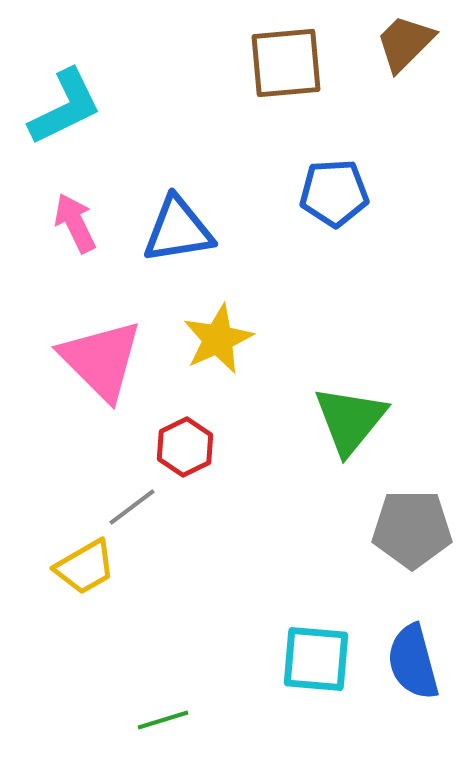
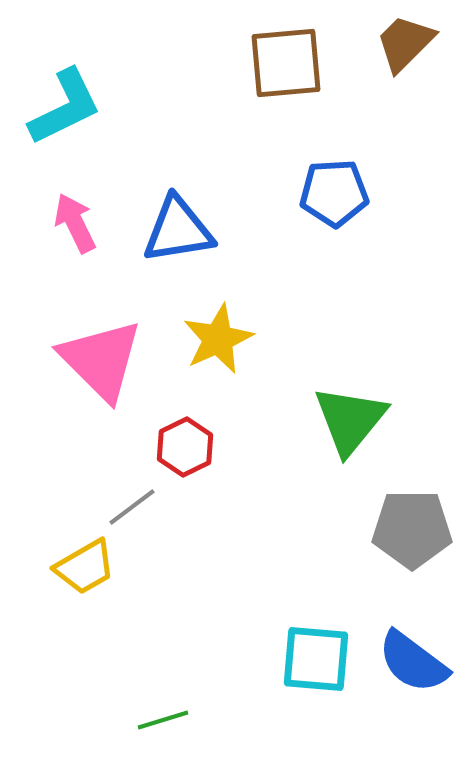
blue semicircle: rotated 38 degrees counterclockwise
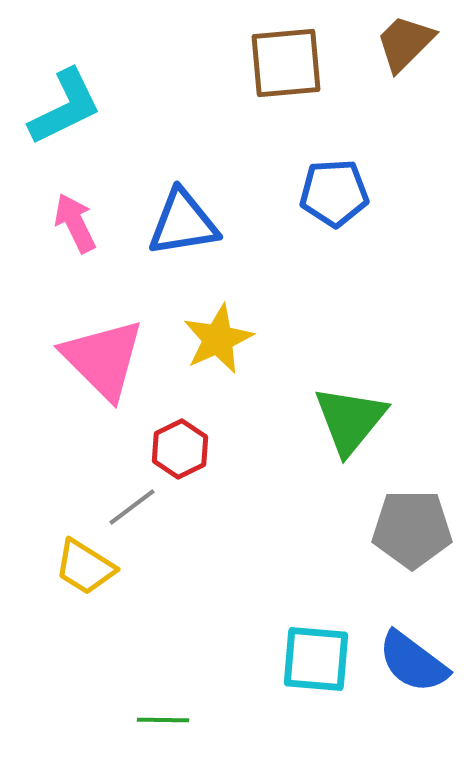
blue triangle: moved 5 px right, 7 px up
pink triangle: moved 2 px right, 1 px up
red hexagon: moved 5 px left, 2 px down
yellow trapezoid: rotated 62 degrees clockwise
green line: rotated 18 degrees clockwise
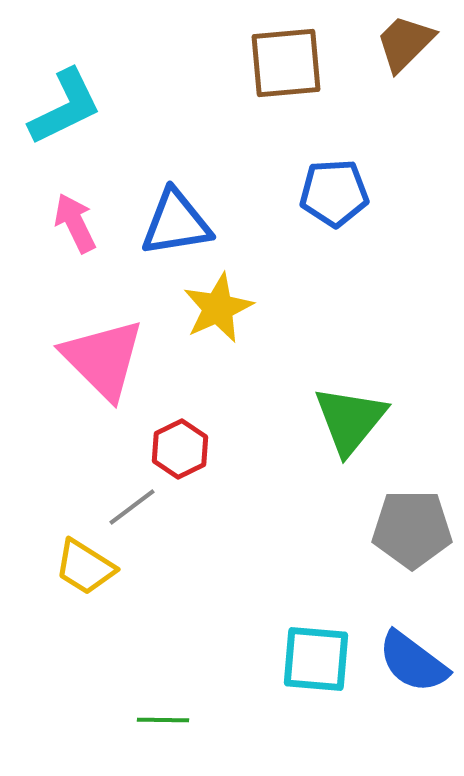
blue triangle: moved 7 px left
yellow star: moved 31 px up
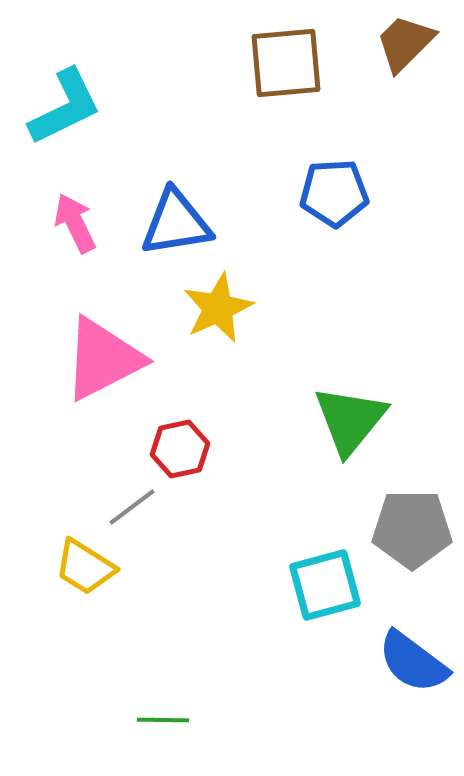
pink triangle: rotated 48 degrees clockwise
red hexagon: rotated 14 degrees clockwise
cyan square: moved 9 px right, 74 px up; rotated 20 degrees counterclockwise
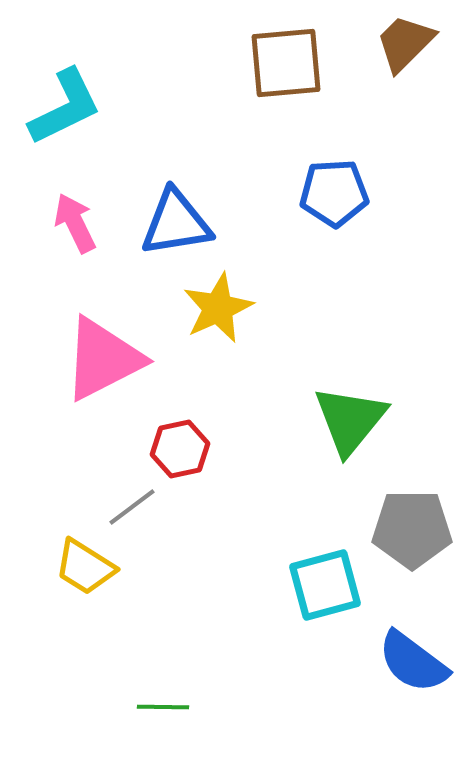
green line: moved 13 px up
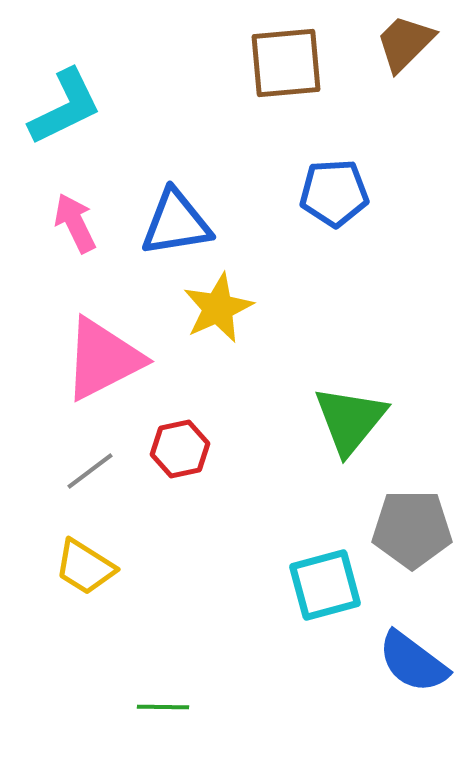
gray line: moved 42 px left, 36 px up
